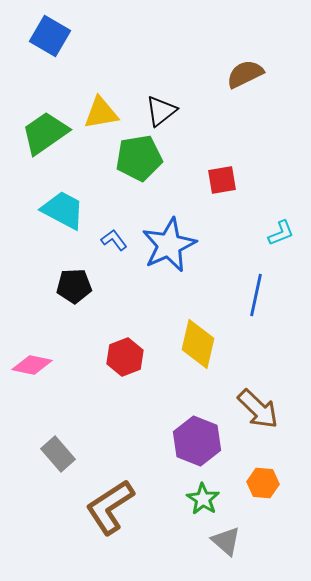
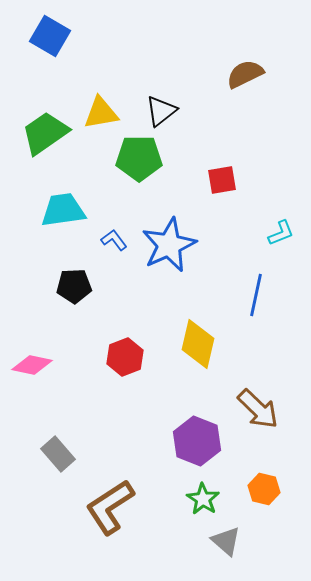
green pentagon: rotated 9 degrees clockwise
cyan trapezoid: rotated 36 degrees counterclockwise
orange hexagon: moved 1 px right, 6 px down; rotated 8 degrees clockwise
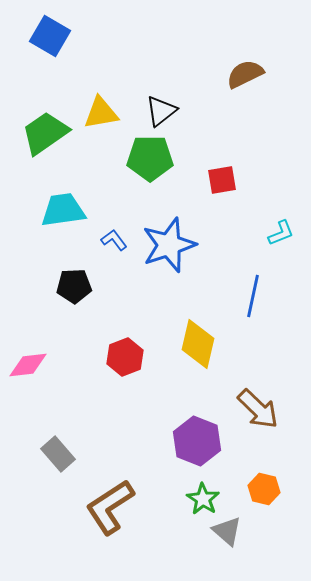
green pentagon: moved 11 px right
blue star: rotated 6 degrees clockwise
blue line: moved 3 px left, 1 px down
pink diamond: moved 4 px left; rotated 18 degrees counterclockwise
gray triangle: moved 1 px right, 10 px up
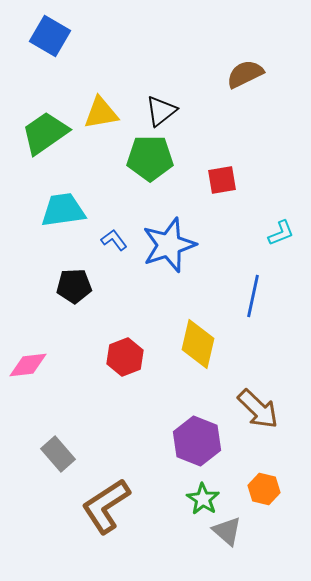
brown L-shape: moved 4 px left, 1 px up
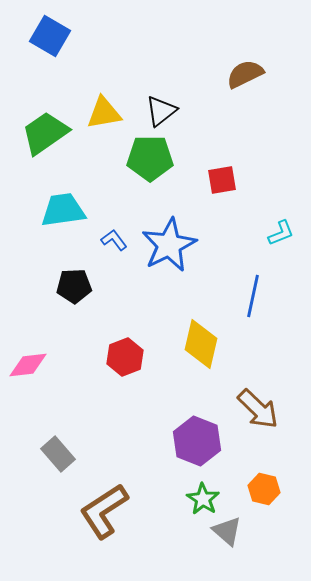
yellow triangle: moved 3 px right
blue star: rotated 8 degrees counterclockwise
yellow diamond: moved 3 px right
brown L-shape: moved 2 px left, 5 px down
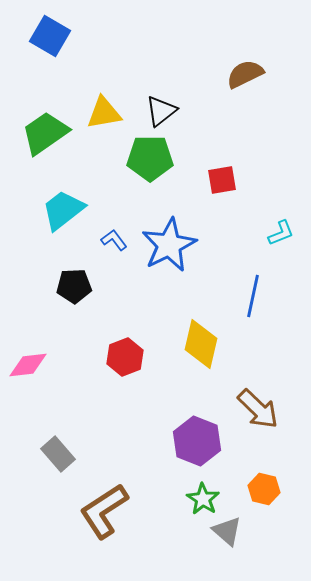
cyan trapezoid: rotated 30 degrees counterclockwise
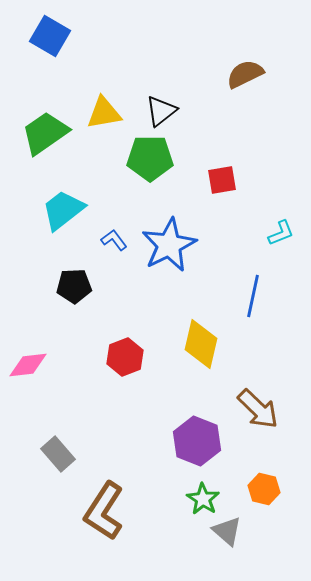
brown L-shape: rotated 24 degrees counterclockwise
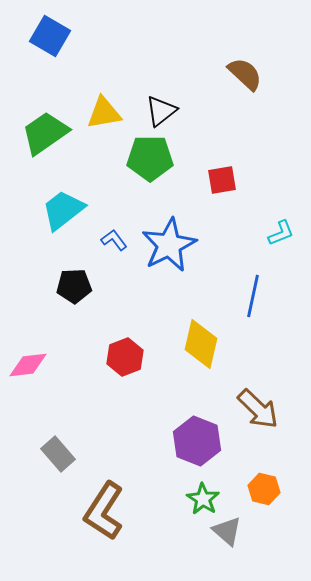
brown semicircle: rotated 69 degrees clockwise
